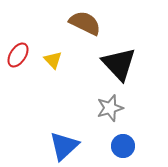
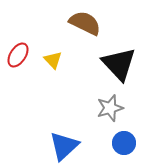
blue circle: moved 1 px right, 3 px up
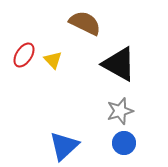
red ellipse: moved 6 px right
black triangle: rotated 18 degrees counterclockwise
gray star: moved 10 px right, 3 px down
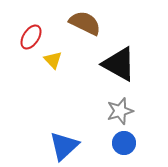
red ellipse: moved 7 px right, 18 px up
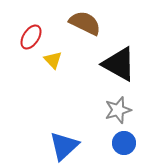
gray star: moved 2 px left, 1 px up
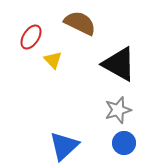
brown semicircle: moved 5 px left
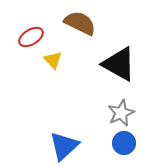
red ellipse: rotated 25 degrees clockwise
gray star: moved 3 px right, 3 px down; rotated 8 degrees counterclockwise
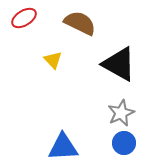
red ellipse: moved 7 px left, 19 px up
blue triangle: moved 1 px left, 1 px down; rotated 40 degrees clockwise
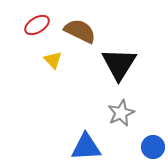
red ellipse: moved 13 px right, 7 px down
brown semicircle: moved 8 px down
black triangle: rotated 33 degrees clockwise
blue circle: moved 29 px right, 4 px down
blue triangle: moved 23 px right
